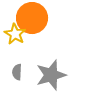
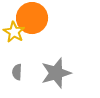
yellow star: moved 1 px left, 2 px up
gray star: moved 5 px right, 2 px up
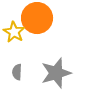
orange circle: moved 5 px right
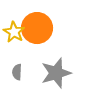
orange circle: moved 10 px down
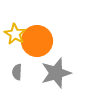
orange circle: moved 13 px down
yellow star: moved 1 px right, 2 px down
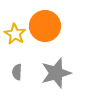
orange circle: moved 8 px right, 15 px up
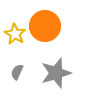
gray semicircle: rotated 21 degrees clockwise
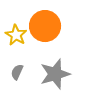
yellow star: moved 1 px right, 1 px down
gray star: moved 1 px left, 1 px down
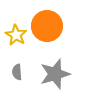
orange circle: moved 2 px right
gray semicircle: rotated 28 degrees counterclockwise
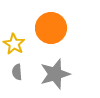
orange circle: moved 4 px right, 2 px down
yellow star: moved 2 px left, 9 px down
